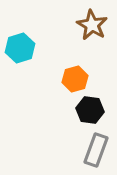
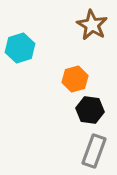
gray rectangle: moved 2 px left, 1 px down
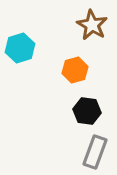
orange hexagon: moved 9 px up
black hexagon: moved 3 px left, 1 px down
gray rectangle: moved 1 px right, 1 px down
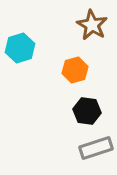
gray rectangle: moved 1 px right, 4 px up; rotated 52 degrees clockwise
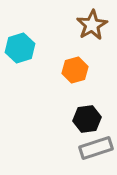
brown star: rotated 12 degrees clockwise
black hexagon: moved 8 px down; rotated 16 degrees counterclockwise
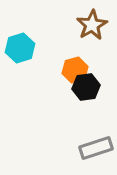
black hexagon: moved 1 px left, 32 px up
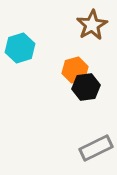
gray rectangle: rotated 8 degrees counterclockwise
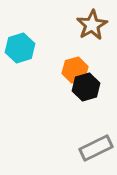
black hexagon: rotated 8 degrees counterclockwise
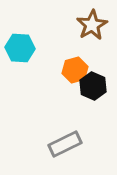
cyan hexagon: rotated 20 degrees clockwise
black hexagon: moved 7 px right, 1 px up; rotated 20 degrees counterclockwise
gray rectangle: moved 31 px left, 4 px up
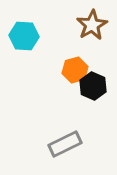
cyan hexagon: moved 4 px right, 12 px up
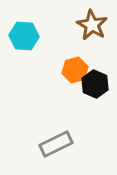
brown star: rotated 12 degrees counterclockwise
black hexagon: moved 2 px right, 2 px up
gray rectangle: moved 9 px left
